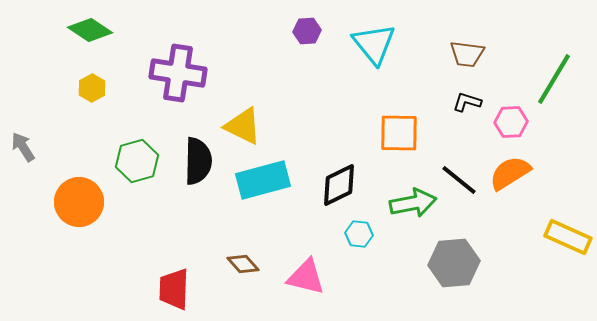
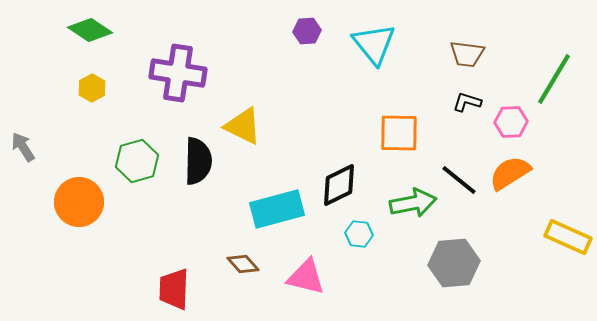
cyan rectangle: moved 14 px right, 29 px down
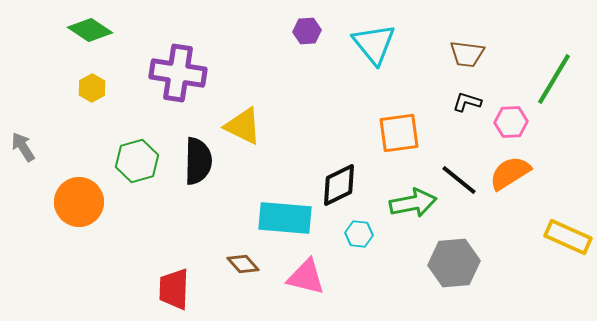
orange square: rotated 9 degrees counterclockwise
cyan rectangle: moved 8 px right, 9 px down; rotated 20 degrees clockwise
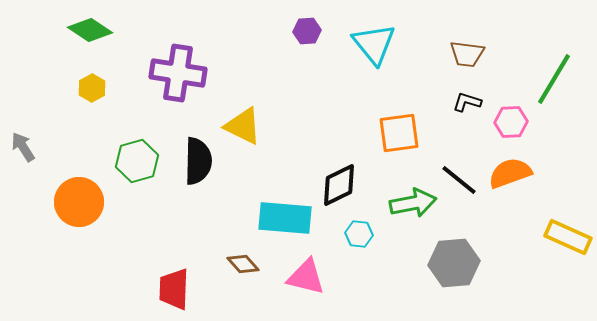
orange semicircle: rotated 12 degrees clockwise
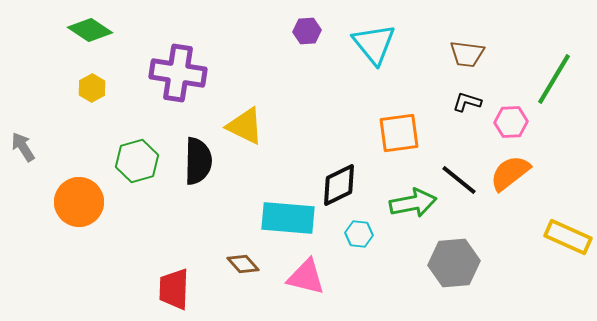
yellow triangle: moved 2 px right
orange semicircle: rotated 18 degrees counterclockwise
cyan rectangle: moved 3 px right
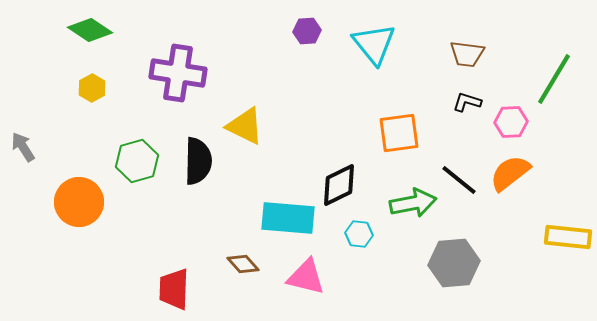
yellow rectangle: rotated 18 degrees counterclockwise
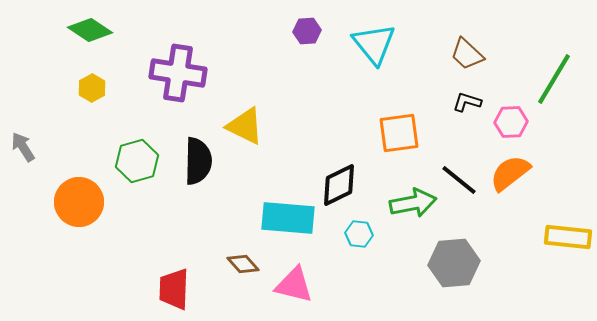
brown trapezoid: rotated 36 degrees clockwise
pink triangle: moved 12 px left, 8 px down
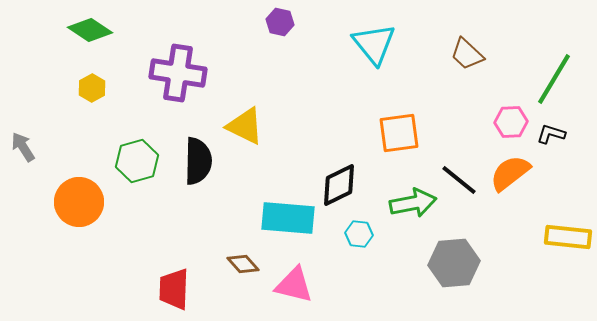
purple hexagon: moved 27 px left, 9 px up; rotated 16 degrees clockwise
black L-shape: moved 84 px right, 32 px down
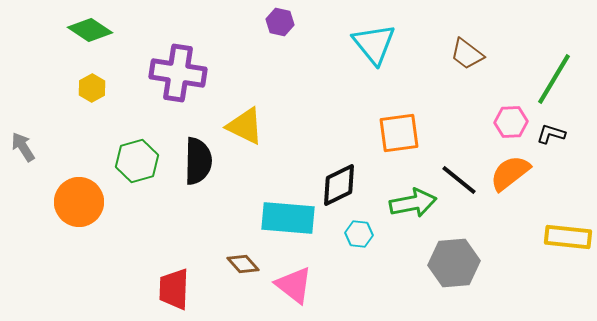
brown trapezoid: rotated 6 degrees counterclockwise
pink triangle: rotated 24 degrees clockwise
